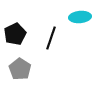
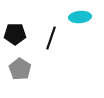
black pentagon: rotated 25 degrees clockwise
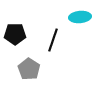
black line: moved 2 px right, 2 px down
gray pentagon: moved 9 px right
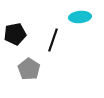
black pentagon: rotated 10 degrees counterclockwise
